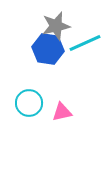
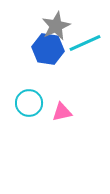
gray star: rotated 12 degrees counterclockwise
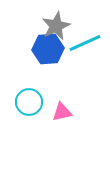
blue hexagon: rotated 12 degrees counterclockwise
cyan circle: moved 1 px up
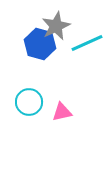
cyan line: moved 2 px right
blue hexagon: moved 8 px left, 5 px up; rotated 20 degrees clockwise
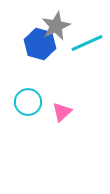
cyan circle: moved 1 px left
pink triangle: rotated 30 degrees counterclockwise
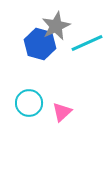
cyan circle: moved 1 px right, 1 px down
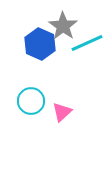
gray star: moved 7 px right; rotated 12 degrees counterclockwise
blue hexagon: rotated 8 degrees clockwise
cyan circle: moved 2 px right, 2 px up
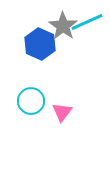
cyan line: moved 21 px up
pink triangle: rotated 10 degrees counterclockwise
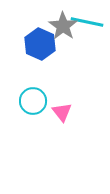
cyan line: rotated 36 degrees clockwise
cyan circle: moved 2 px right
pink triangle: rotated 15 degrees counterclockwise
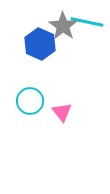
cyan circle: moved 3 px left
